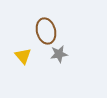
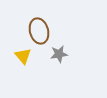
brown ellipse: moved 7 px left
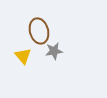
gray star: moved 5 px left, 3 px up
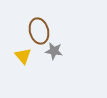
gray star: rotated 18 degrees clockwise
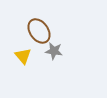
brown ellipse: rotated 20 degrees counterclockwise
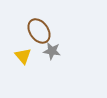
gray star: moved 2 px left
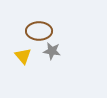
brown ellipse: rotated 55 degrees counterclockwise
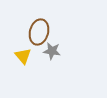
brown ellipse: moved 1 px down; rotated 75 degrees counterclockwise
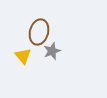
gray star: rotated 30 degrees counterclockwise
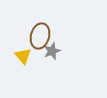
brown ellipse: moved 1 px right, 4 px down
